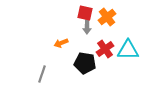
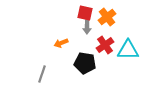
red cross: moved 4 px up
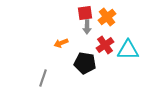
red square: rotated 21 degrees counterclockwise
gray line: moved 1 px right, 4 px down
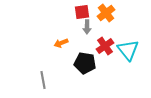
red square: moved 3 px left, 1 px up
orange cross: moved 1 px left, 4 px up
red cross: moved 1 px down
cyan triangle: rotated 50 degrees clockwise
gray line: moved 2 px down; rotated 30 degrees counterclockwise
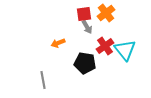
red square: moved 2 px right, 2 px down
gray arrow: rotated 32 degrees counterclockwise
orange arrow: moved 3 px left
cyan triangle: moved 3 px left
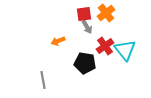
orange arrow: moved 2 px up
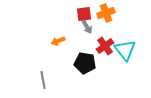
orange cross: rotated 18 degrees clockwise
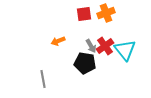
gray arrow: moved 4 px right, 19 px down
gray line: moved 1 px up
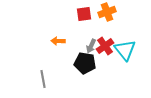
orange cross: moved 1 px right, 1 px up
orange arrow: rotated 24 degrees clockwise
gray arrow: rotated 56 degrees clockwise
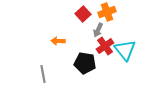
red square: moved 1 px left; rotated 35 degrees counterclockwise
gray arrow: moved 7 px right, 16 px up
gray line: moved 5 px up
